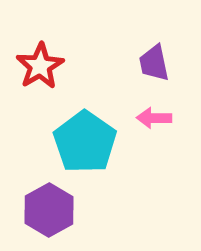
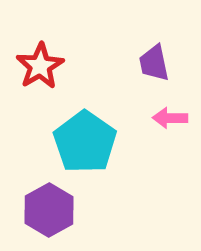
pink arrow: moved 16 px right
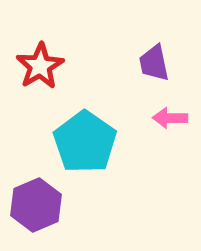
purple hexagon: moved 13 px left, 5 px up; rotated 6 degrees clockwise
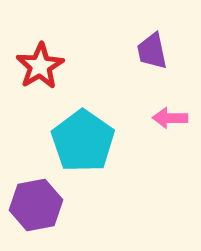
purple trapezoid: moved 2 px left, 12 px up
cyan pentagon: moved 2 px left, 1 px up
purple hexagon: rotated 12 degrees clockwise
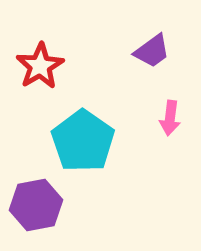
purple trapezoid: rotated 114 degrees counterclockwise
pink arrow: rotated 84 degrees counterclockwise
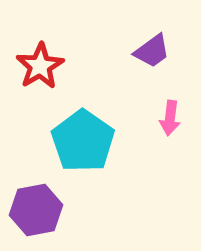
purple hexagon: moved 5 px down
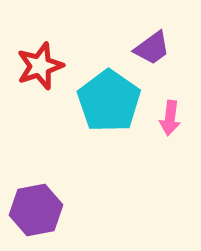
purple trapezoid: moved 3 px up
red star: rotated 12 degrees clockwise
cyan pentagon: moved 26 px right, 40 px up
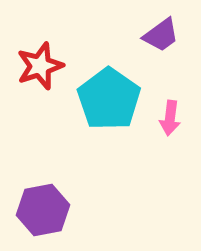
purple trapezoid: moved 9 px right, 13 px up
cyan pentagon: moved 2 px up
purple hexagon: moved 7 px right
